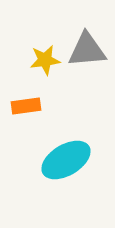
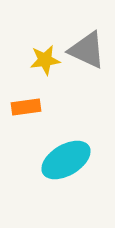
gray triangle: rotated 30 degrees clockwise
orange rectangle: moved 1 px down
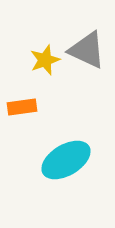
yellow star: rotated 12 degrees counterclockwise
orange rectangle: moved 4 px left
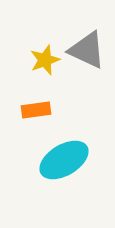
orange rectangle: moved 14 px right, 3 px down
cyan ellipse: moved 2 px left
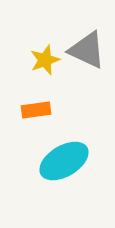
cyan ellipse: moved 1 px down
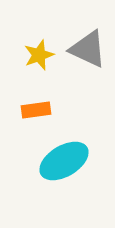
gray triangle: moved 1 px right, 1 px up
yellow star: moved 6 px left, 5 px up
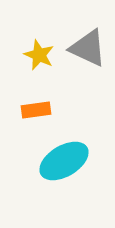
gray triangle: moved 1 px up
yellow star: rotated 28 degrees counterclockwise
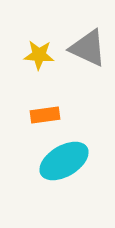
yellow star: rotated 20 degrees counterclockwise
orange rectangle: moved 9 px right, 5 px down
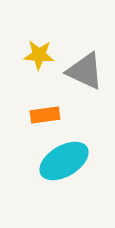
gray triangle: moved 3 px left, 23 px down
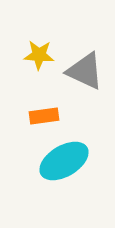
orange rectangle: moved 1 px left, 1 px down
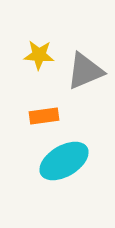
gray triangle: rotated 48 degrees counterclockwise
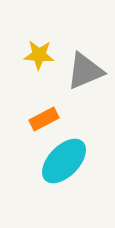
orange rectangle: moved 3 px down; rotated 20 degrees counterclockwise
cyan ellipse: rotated 15 degrees counterclockwise
